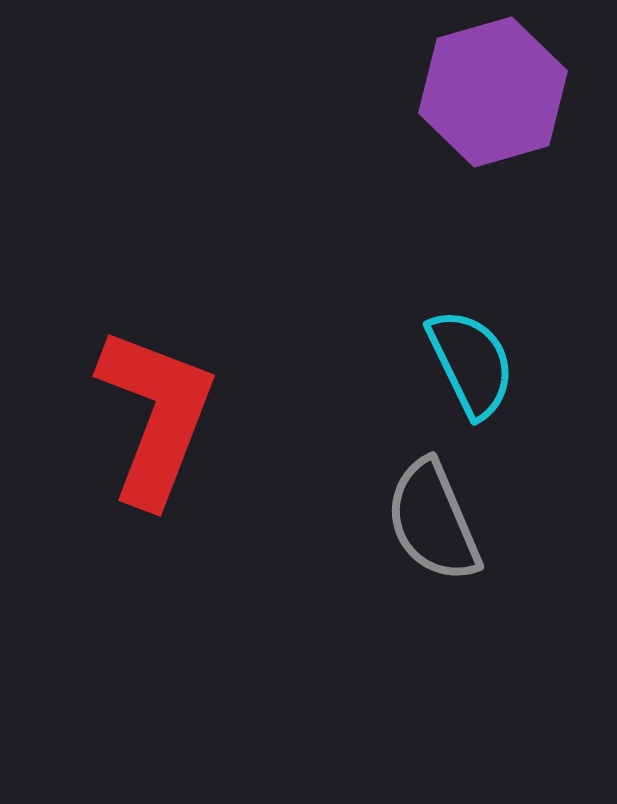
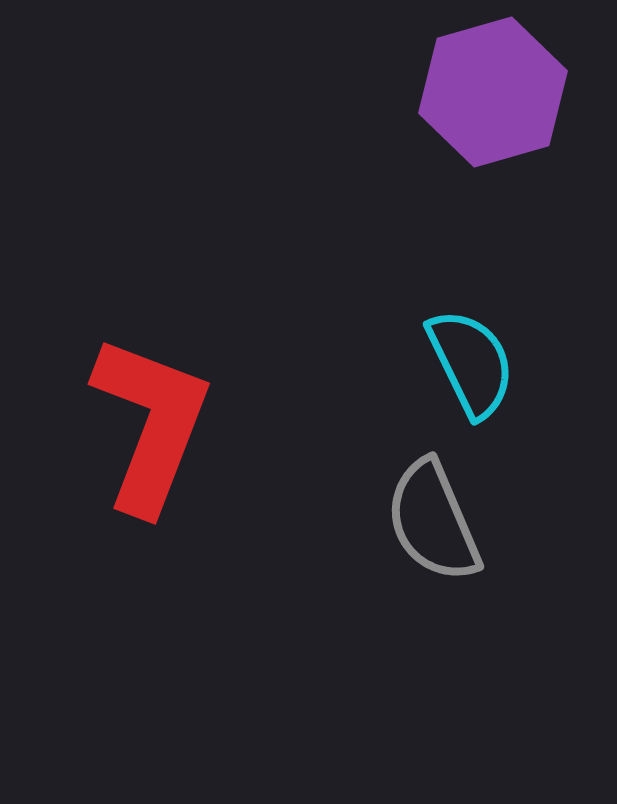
red L-shape: moved 5 px left, 8 px down
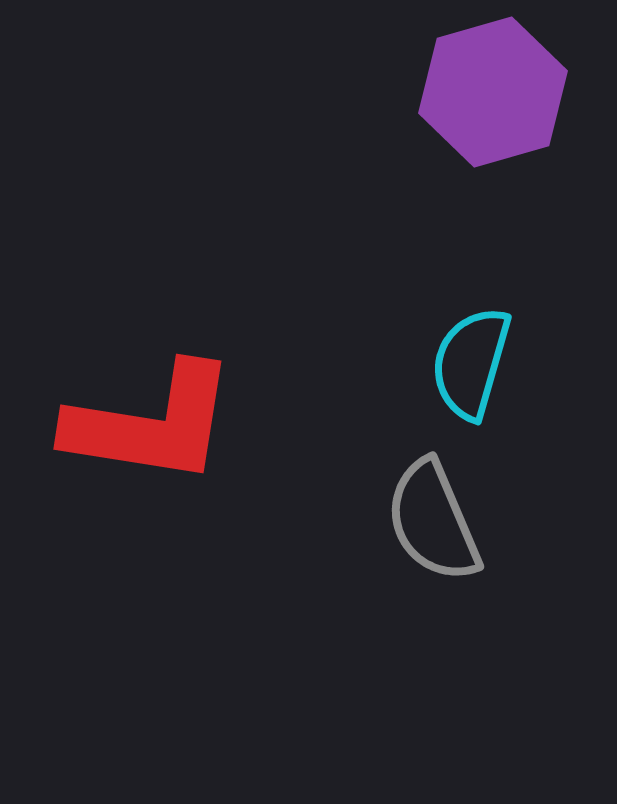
cyan semicircle: rotated 138 degrees counterclockwise
red L-shape: rotated 78 degrees clockwise
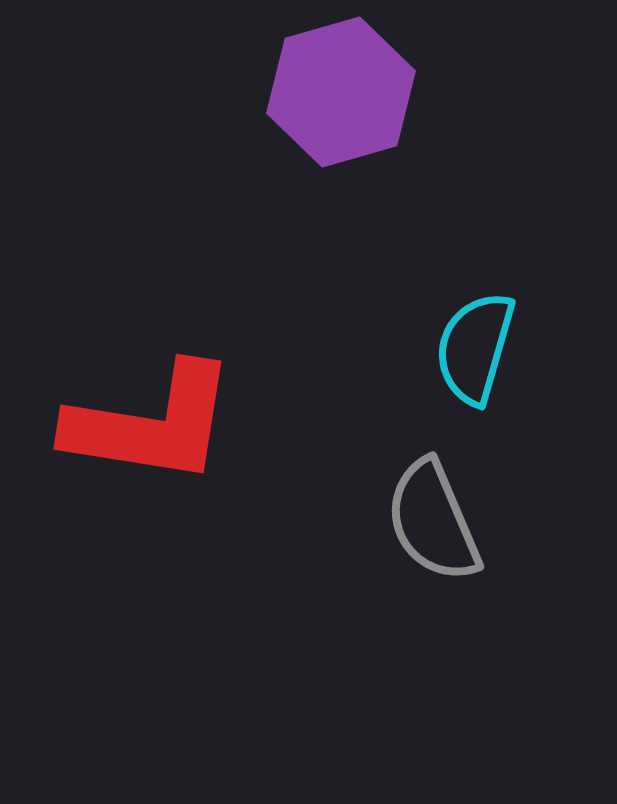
purple hexagon: moved 152 px left
cyan semicircle: moved 4 px right, 15 px up
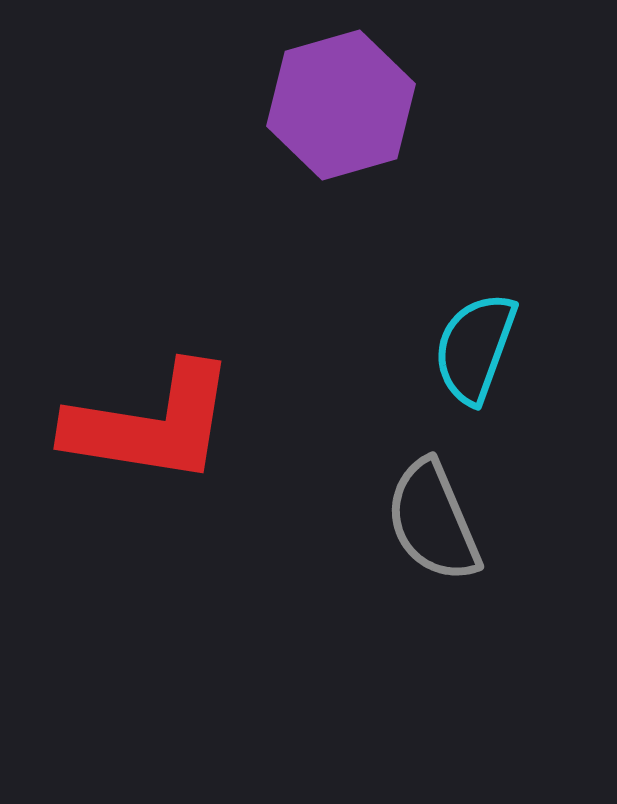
purple hexagon: moved 13 px down
cyan semicircle: rotated 4 degrees clockwise
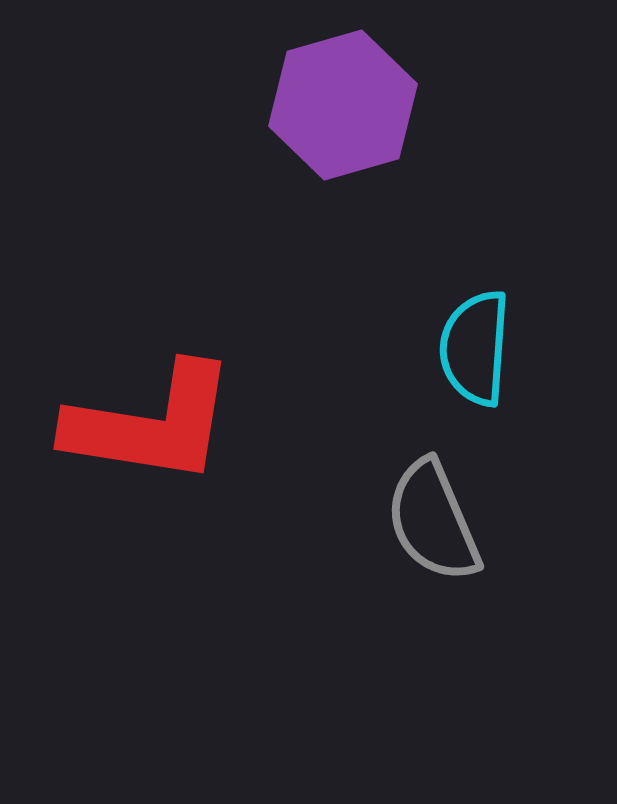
purple hexagon: moved 2 px right
cyan semicircle: rotated 16 degrees counterclockwise
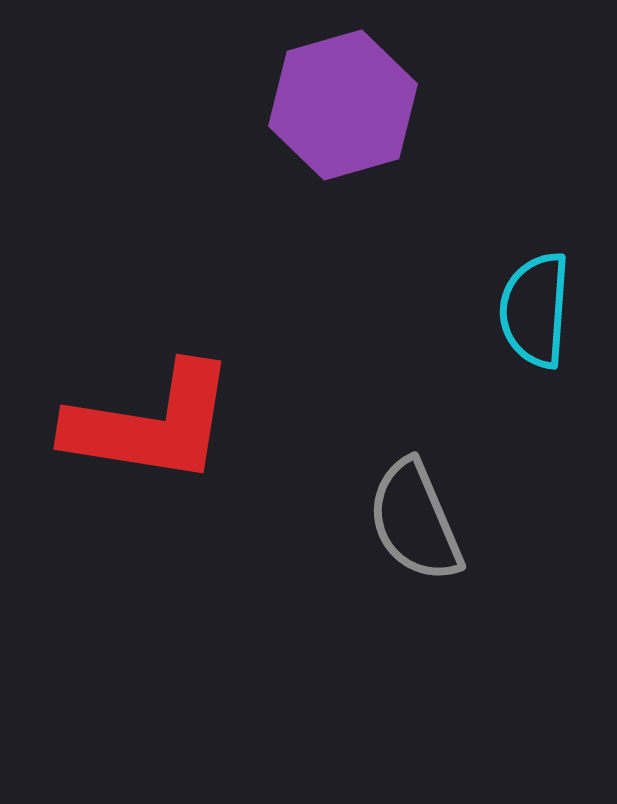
cyan semicircle: moved 60 px right, 38 px up
gray semicircle: moved 18 px left
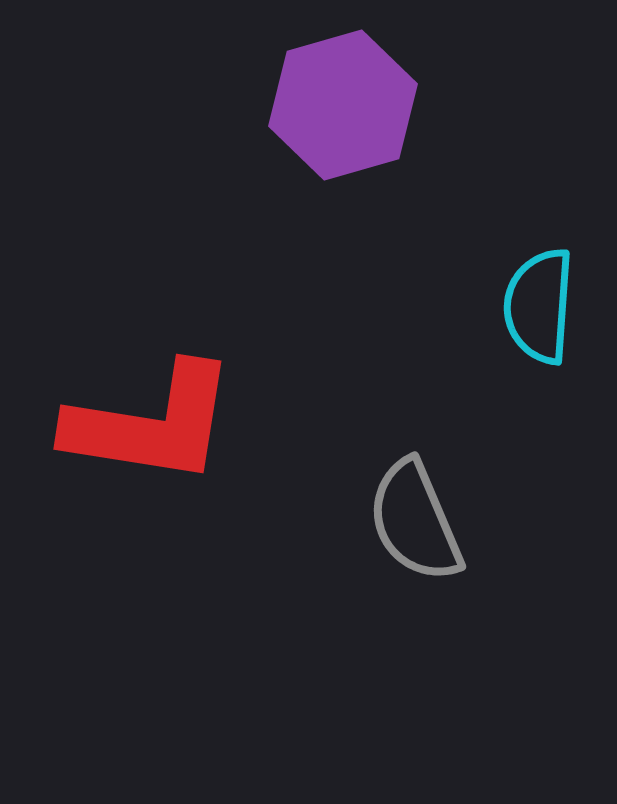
cyan semicircle: moved 4 px right, 4 px up
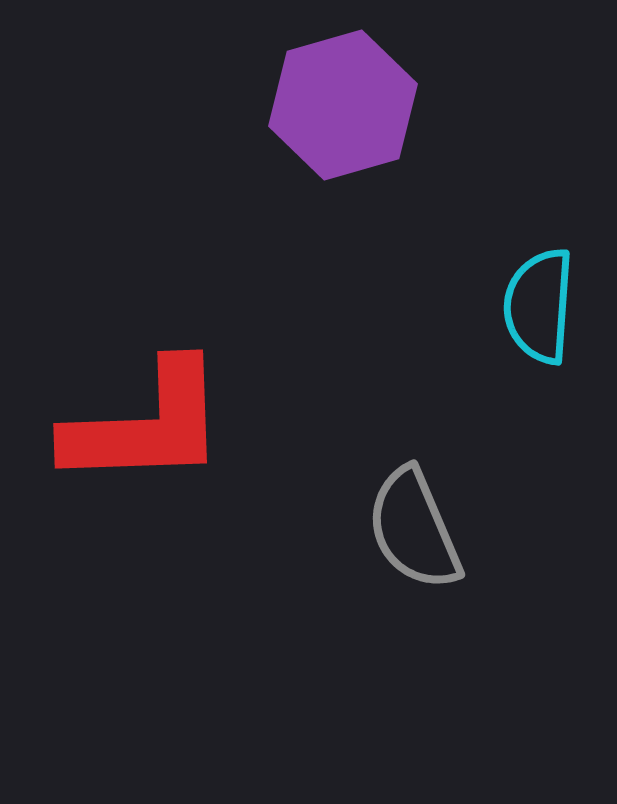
red L-shape: moved 5 px left, 1 px down; rotated 11 degrees counterclockwise
gray semicircle: moved 1 px left, 8 px down
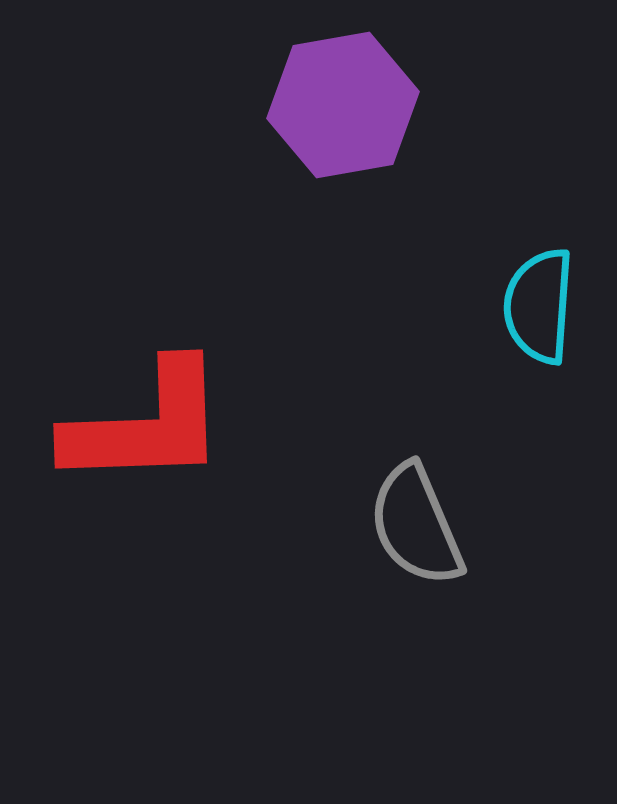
purple hexagon: rotated 6 degrees clockwise
gray semicircle: moved 2 px right, 4 px up
